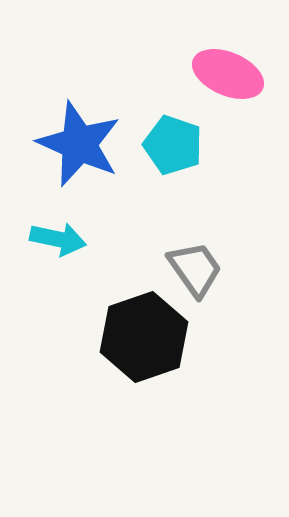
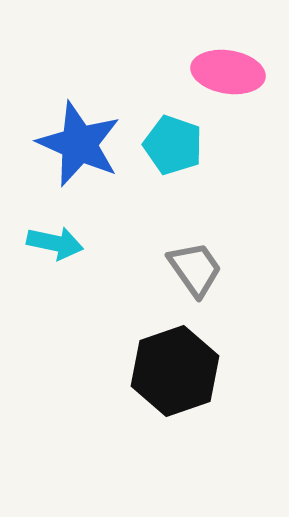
pink ellipse: moved 2 px up; rotated 14 degrees counterclockwise
cyan arrow: moved 3 px left, 4 px down
black hexagon: moved 31 px right, 34 px down
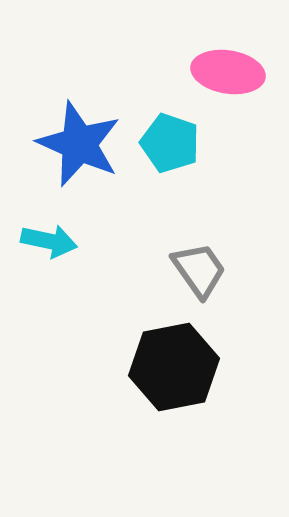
cyan pentagon: moved 3 px left, 2 px up
cyan arrow: moved 6 px left, 2 px up
gray trapezoid: moved 4 px right, 1 px down
black hexagon: moved 1 px left, 4 px up; rotated 8 degrees clockwise
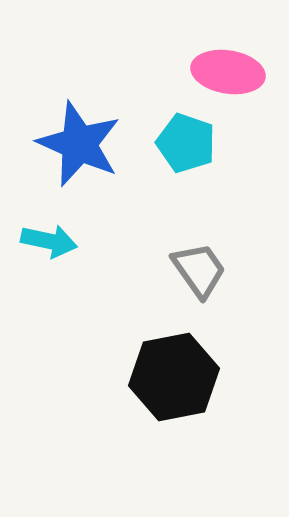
cyan pentagon: moved 16 px right
black hexagon: moved 10 px down
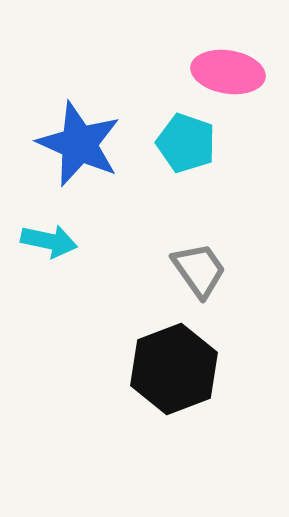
black hexagon: moved 8 px up; rotated 10 degrees counterclockwise
